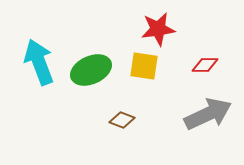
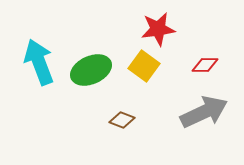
yellow square: rotated 28 degrees clockwise
gray arrow: moved 4 px left, 2 px up
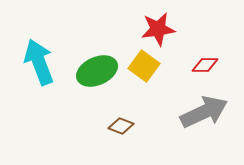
green ellipse: moved 6 px right, 1 px down
brown diamond: moved 1 px left, 6 px down
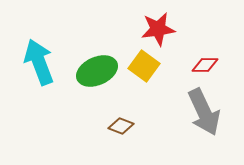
gray arrow: rotated 90 degrees clockwise
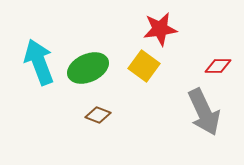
red star: moved 2 px right
red diamond: moved 13 px right, 1 px down
green ellipse: moved 9 px left, 3 px up
brown diamond: moved 23 px left, 11 px up
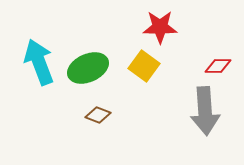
red star: moved 2 px up; rotated 8 degrees clockwise
gray arrow: moved 1 px right, 1 px up; rotated 21 degrees clockwise
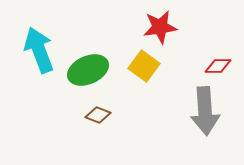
red star: rotated 8 degrees counterclockwise
cyan arrow: moved 12 px up
green ellipse: moved 2 px down
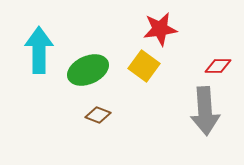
red star: moved 2 px down
cyan arrow: rotated 21 degrees clockwise
